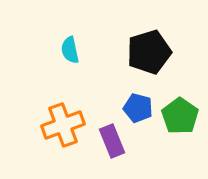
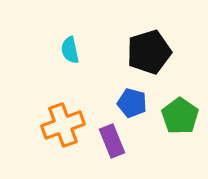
blue pentagon: moved 6 px left, 5 px up
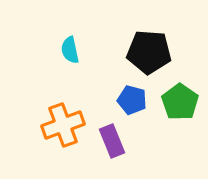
black pentagon: rotated 21 degrees clockwise
blue pentagon: moved 3 px up
green pentagon: moved 14 px up
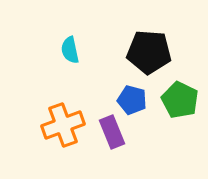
green pentagon: moved 2 px up; rotated 9 degrees counterclockwise
purple rectangle: moved 9 px up
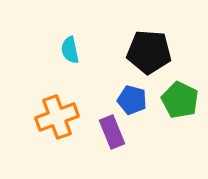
orange cross: moved 6 px left, 8 px up
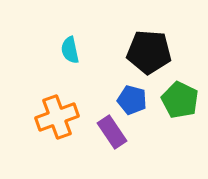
purple rectangle: rotated 12 degrees counterclockwise
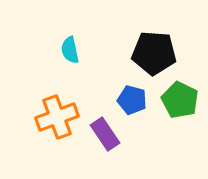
black pentagon: moved 5 px right, 1 px down
purple rectangle: moved 7 px left, 2 px down
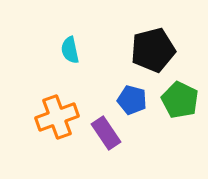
black pentagon: moved 1 px left, 3 px up; rotated 18 degrees counterclockwise
purple rectangle: moved 1 px right, 1 px up
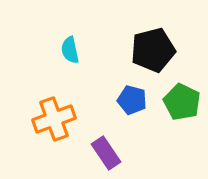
green pentagon: moved 2 px right, 2 px down
orange cross: moved 3 px left, 2 px down
purple rectangle: moved 20 px down
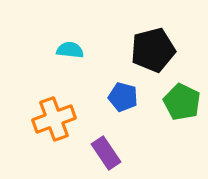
cyan semicircle: rotated 108 degrees clockwise
blue pentagon: moved 9 px left, 3 px up
